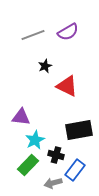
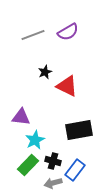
black star: moved 6 px down
black cross: moved 3 px left, 6 px down
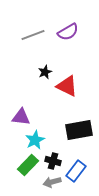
blue rectangle: moved 1 px right, 1 px down
gray arrow: moved 1 px left, 1 px up
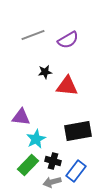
purple semicircle: moved 8 px down
black star: rotated 16 degrees clockwise
red triangle: rotated 20 degrees counterclockwise
black rectangle: moved 1 px left, 1 px down
cyan star: moved 1 px right, 1 px up
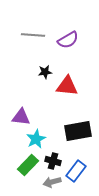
gray line: rotated 25 degrees clockwise
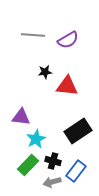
black rectangle: rotated 24 degrees counterclockwise
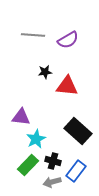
black rectangle: rotated 76 degrees clockwise
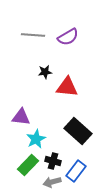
purple semicircle: moved 3 px up
red triangle: moved 1 px down
